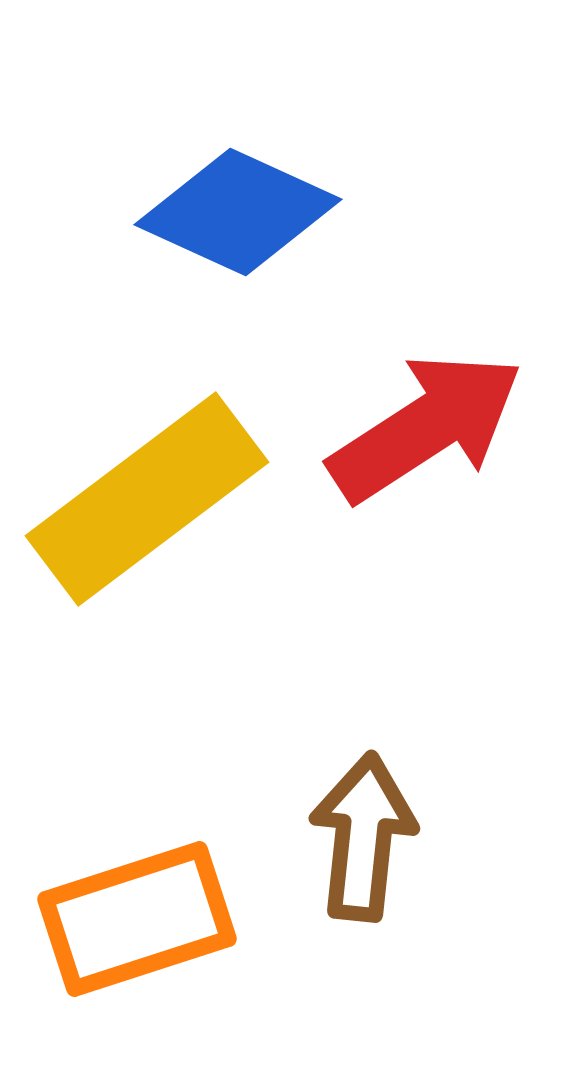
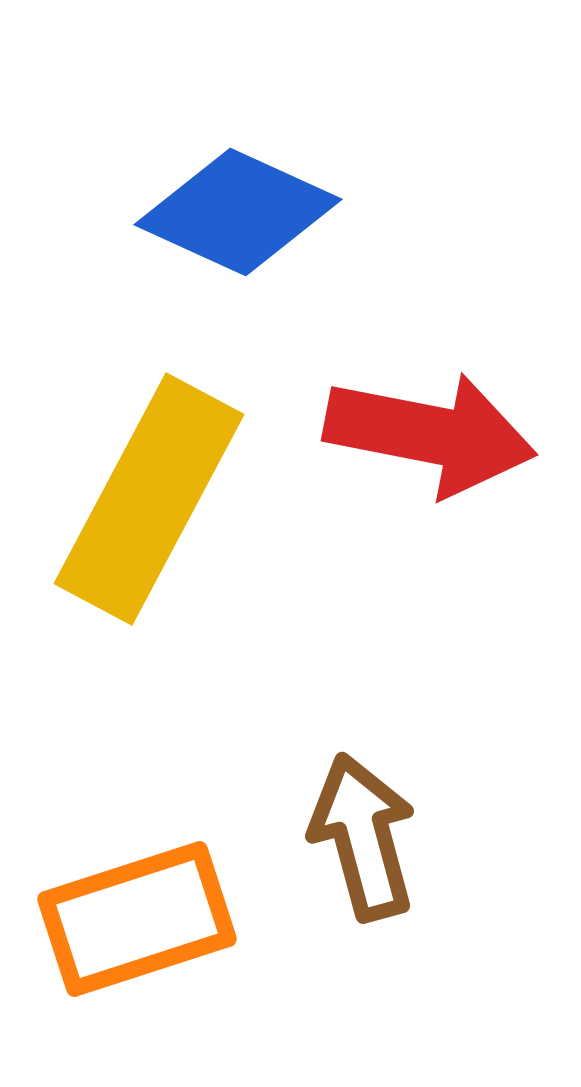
red arrow: moved 4 px right, 7 px down; rotated 44 degrees clockwise
yellow rectangle: moved 2 px right; rotated 25 degrees counterclockwise
brown arrow: rotated 21 degrees counterclockwise
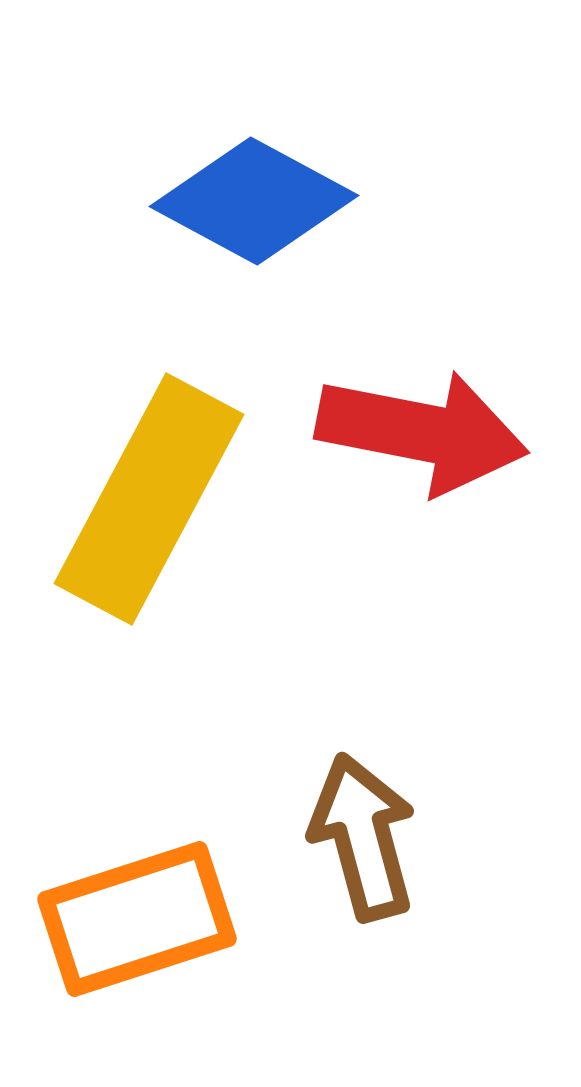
blue diamond: moved 16 px right, 11 px up; rotated 4 degrees clockwise
red arrow: moved 8 px left, 2 px up
